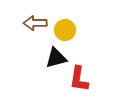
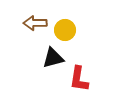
black triangle: moved 3 px left
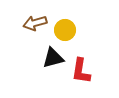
brown arrow: rotated 15 degrees counterclockwise
red L-shape: moved 2 px right, 8 px up
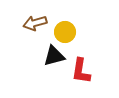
yellow circle: moved 2 px down
black triangle: moved 1 px right, 2 px up
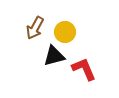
brown arrow: moved 5 px down; rotated 45 degrees counterclockwise
red L-shape: moved 3 px right, 2 px up; rotated 148 degrees clockwise
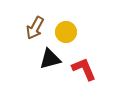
yellow circle: moved 1 px right
black triangle: moved 4 px left, 3 px down
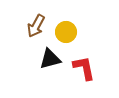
brown arrow: moved 1 px right, 2 px up
red L-shape: moved 1 px up; rotated 12 degrees clockwise
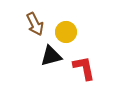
brown arrow: moved 1 px left, 2 px up; rotated 55 degrees counterclockwise
black triangle: moved 1 px right, 3 px up
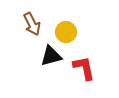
brown arrow: moved 3 px left
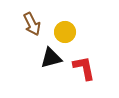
yellow circle: moved 1 px left
black triangle: moved 2 px down
